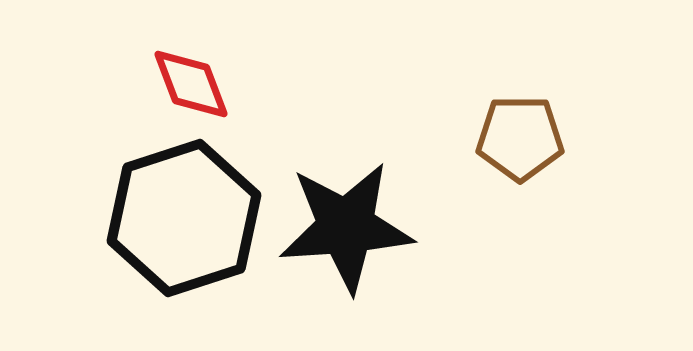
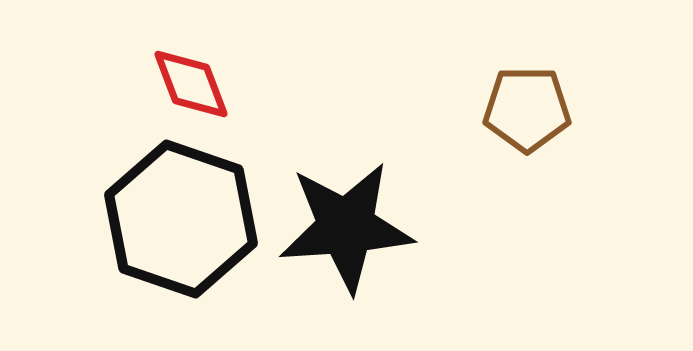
brown pentagon: moved 7 px right, 29 px up
black hexagon: moved 3 px left, 1 px down; rotated 23 degrees counterclockwise
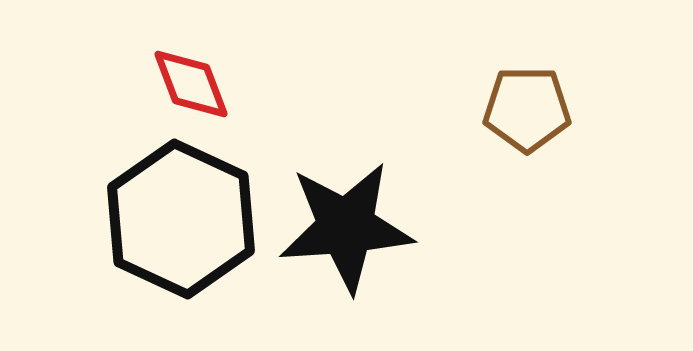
black hexagon: rotated 6 degrees clockwise
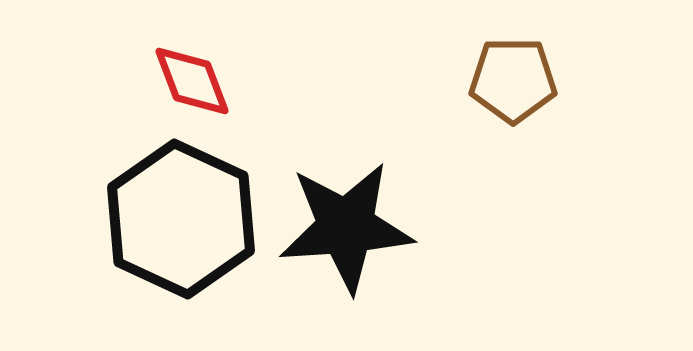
red diamond: moved 1 px right, 3 px up
brown pentagon: moved 14 px left, 29 px up
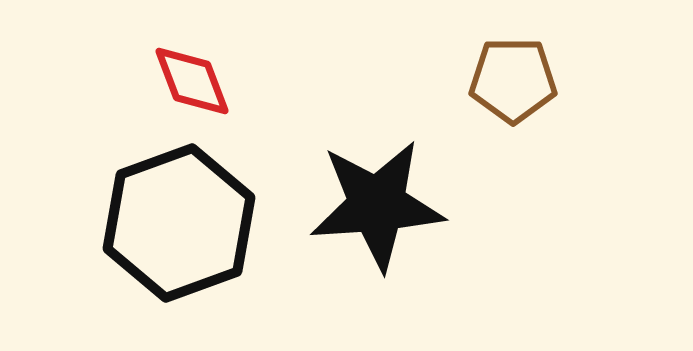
black hexagon: moved 2 px left, 4 px down; rotated 15 degrees clockwise
black star: moved 31 px right, 22 px up
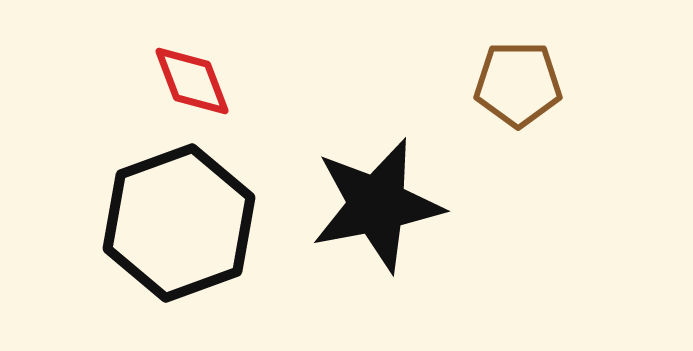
brown pentagon: moved 5 px right, 4 px down
black star: rotated 7 degrees counterclockwise
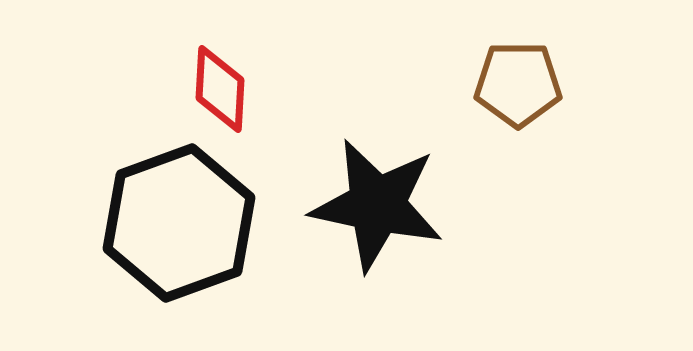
red diamond: moved 28 px right, 8 px down; rotated 24 degrees clockwise
black star: rotated 23 degrees clockwise
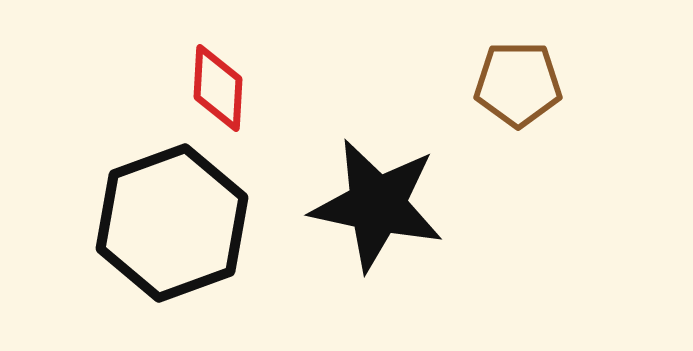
red diamond: moved 2 px left, 1 px up
black hexagon: moved 7 px left
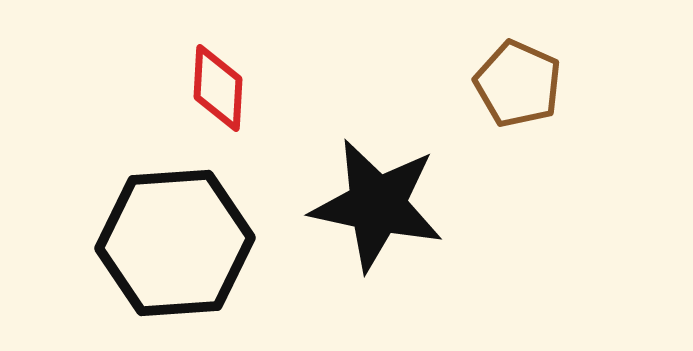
brown pentagon: rotated 24 degrees clockwise
black hexagon: moved 3 px right, 20 px down; rotated 16 degrees clockwise
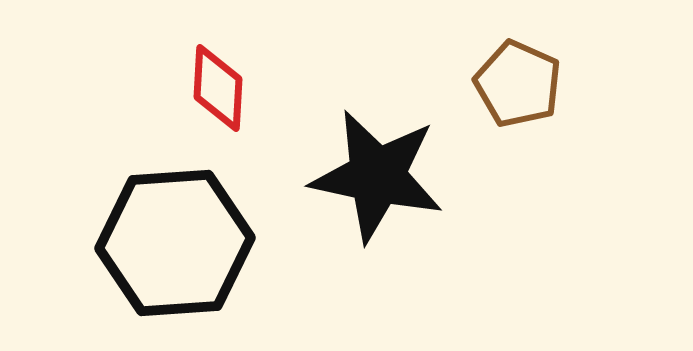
black star: moved 29 px up
